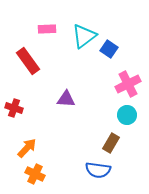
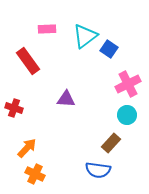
cyan triangle: moved 1 px right
brown rectangle: rotated 12 degrees clockwise
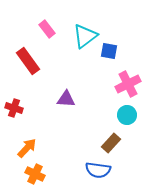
pink rectangle: rotated 54 degrees clockwise
blue square: moved 2 px down; rotated 24 degrees counterclockwise
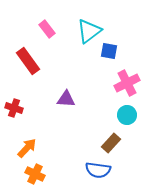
cyan triangle: moved 4 px right, 5 px up
pink cross: moved 1 px left, 1 px up
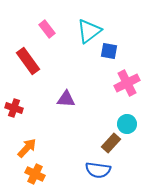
cyan circle: moved 9 px down
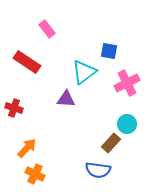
cyan triangle: moved 5 px left, 41 px down
red rectangle: moved 1 px left, 1 px down; rotated 20 degrees counterclockwise
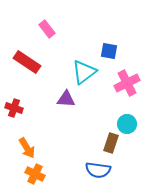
brown rectangle: rotated 24 degrees counterclockwise
orange arrow: rotated 105 degrees clockwise
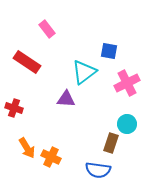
orange cross: moved 16 px right, 17 px up
